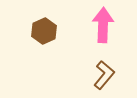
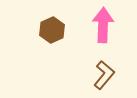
brown hexagon: moved 8 px right, 1 px up
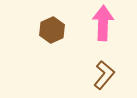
pink arrow: moved 2 px up
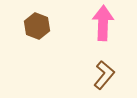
brown hexagon: moved 15 px left, 4 px up; rotated 15 degrees counterclockwise
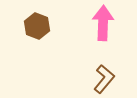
brown L-shape: moved 4 px down
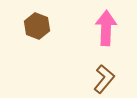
pink arrow: moved 3 px right, 5 px down
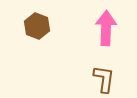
brown L-shape: rotated 32 degrees counterclockwise
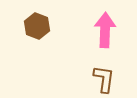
pink arrow: moved 1 px left, 2 px down
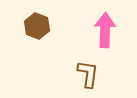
brown L-shape: moved 16 px left, 5 px up
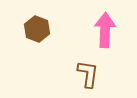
brown hexagon: moved 3 px down
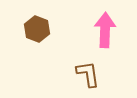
brown L-shape: rotated 16 degrees counterclockwise
